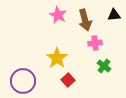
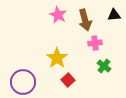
purple circle: moved 1 px down
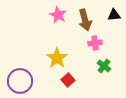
purple circle: moved 3 px left, 1 px up
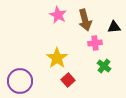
black triangle: moved 12 px down
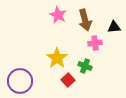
green cross: moved 19 px left; rotated 16 degrees counterclockwise
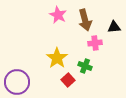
purple circle: moved 3 px left, 1 px down
